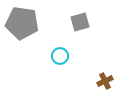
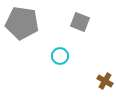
gray square: rotated 36 degrees clockwise
brown cross: rotated 35 degrees counterclockwise
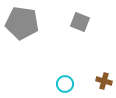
cyan circle: moved 5 px right, 28 px down
brown cross: moved 1 px left; rotated 14 degrees counterclockwise
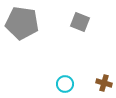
brown cross: moved 2 px down
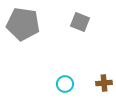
gray pentagon: moved 1 px right, 1 px down
brown cross: rotated 21 degrees counterclockwise
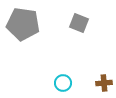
gray square: moved 1 px left, 1 px down
cyan circle: moved 2 px left, 1 px up
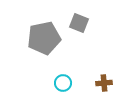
gray pentagon: moved 21 px right, 14 px down; rotated 20 degrees counterclockwise
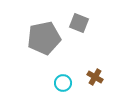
brown cross: moved 9 px left, 6 px up; rotated 35 degrees clockwise
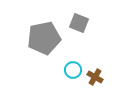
cyan circle: moved 10 px right, 13 px up
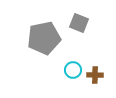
brown cross: moved 2 px up; rotated 28 degrees counterclockwise
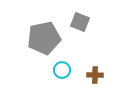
gray square: moved 1 px right, 1 px up
cyan circle: moved 11 px left
